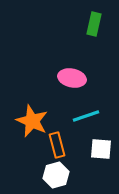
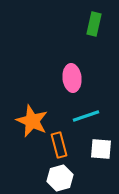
pink ellipse: rotated 72 degrees clockwise
orange rectangle: moved 2 px right
white hexagon: moved 4 px right, 3 px down
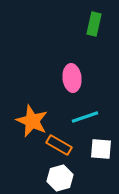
cyan line: moved 1 px left, 1 px down
orange rectangle: rotated 45 degrees counterclockwise
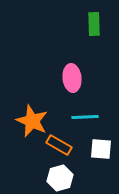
green rectangle: rotated 15 degrees counterclockwise
cyan line: rotated 16 degrees clockwise
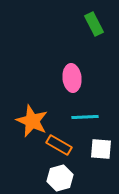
green rectangle: rotated 25 degrees counterclockwise
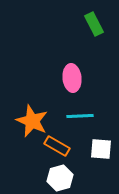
cyan line: moved 5 px left, 1 px up
orange rectangle: moved 2 px left, 1 px down
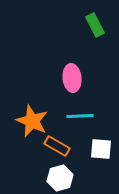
green rectangle: moved 1 px right, 1 px down
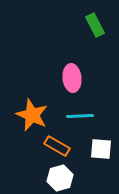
orange star: moved 6 px up
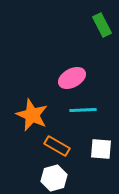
green rectangle: moved 7 px right
pink ellipse: rotated 68 degrees clockwise
cyan line: moved 3 px right, 6 px up
white hexagon: moved 6 px left
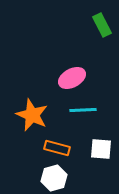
orange rectangle: moved 2 px down; rotated 15 degrees counterclockwise
